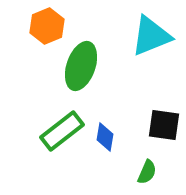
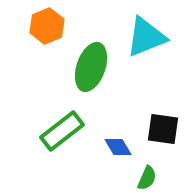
cyan triangle: moved 5 px left, 1 px down
green ellipse: moved 10 px right, 1 px down
black square: moved 1 px left, 4 px down
blue diamond: moved 13 px right, 10 px down; rotated 40 degrees counterclockwise
green semicircle: moved 6 px down
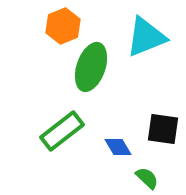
orange hexagon: moved 16 px right
green semicircle: rotated 70 degrees counterclockwise
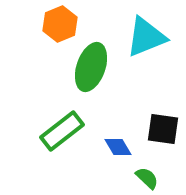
orange hexagon: moved 3 px left, 2 px up
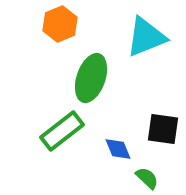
green ellipse: moved 11 px down
blue diamond: moved 2 px down; rotated 8 degrees clockwise
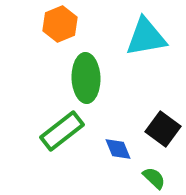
cyan triangle: rotated 12 degrees clockwise
green ellipse: moved 5 px left; rotated 21 degrees counterclockwise
black square: rotated 28 degrees clockwise
green semicircle: moved 7 px right
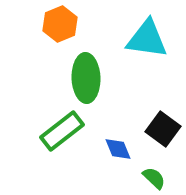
cyan triangle: moved 1 px right, 2 px down; rotated 18 degrees clockwise
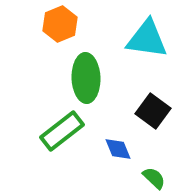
black square: moved 10 px left, 18 px up
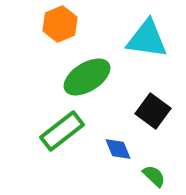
green ellipse: moved 1 px right, 1 px up; rotated 60 degrees clockwise
green semicircle: moved 2 px up
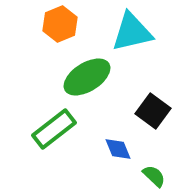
cyan triangle: moved 15 px left, 7 px up; rotated 21 degrees counterclockwise
green rectangle: moved 8 px left, 2 px up
